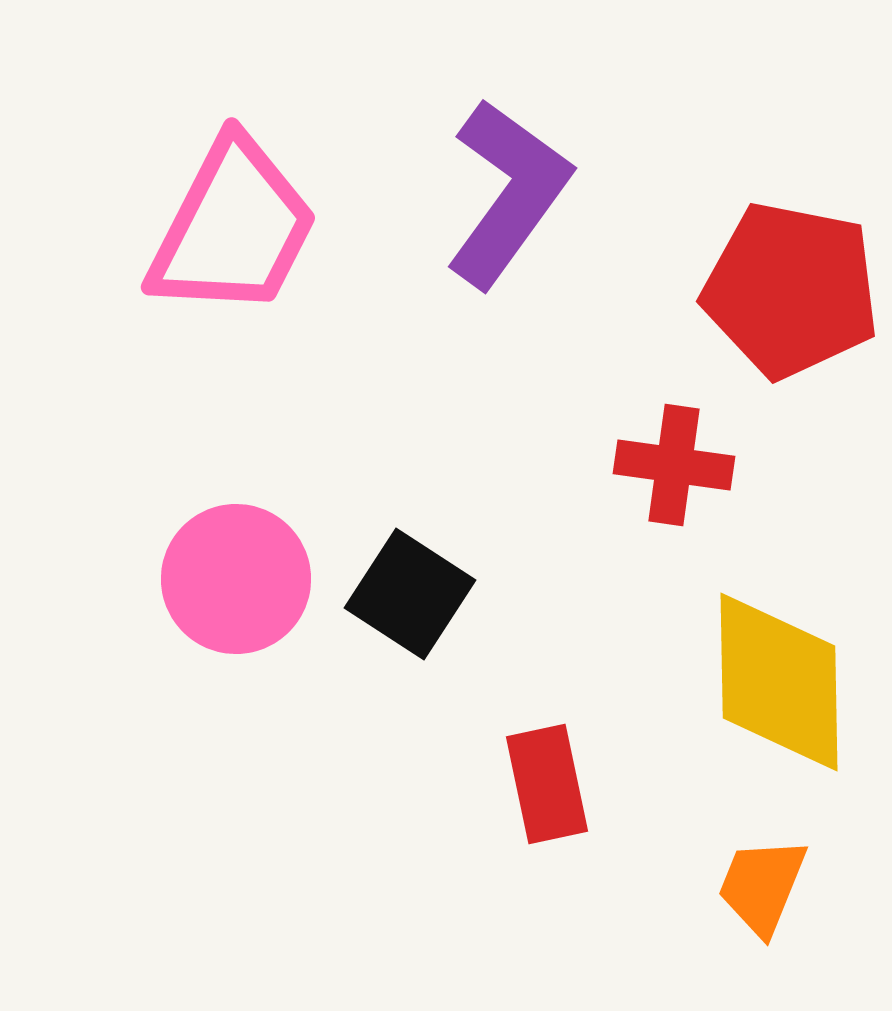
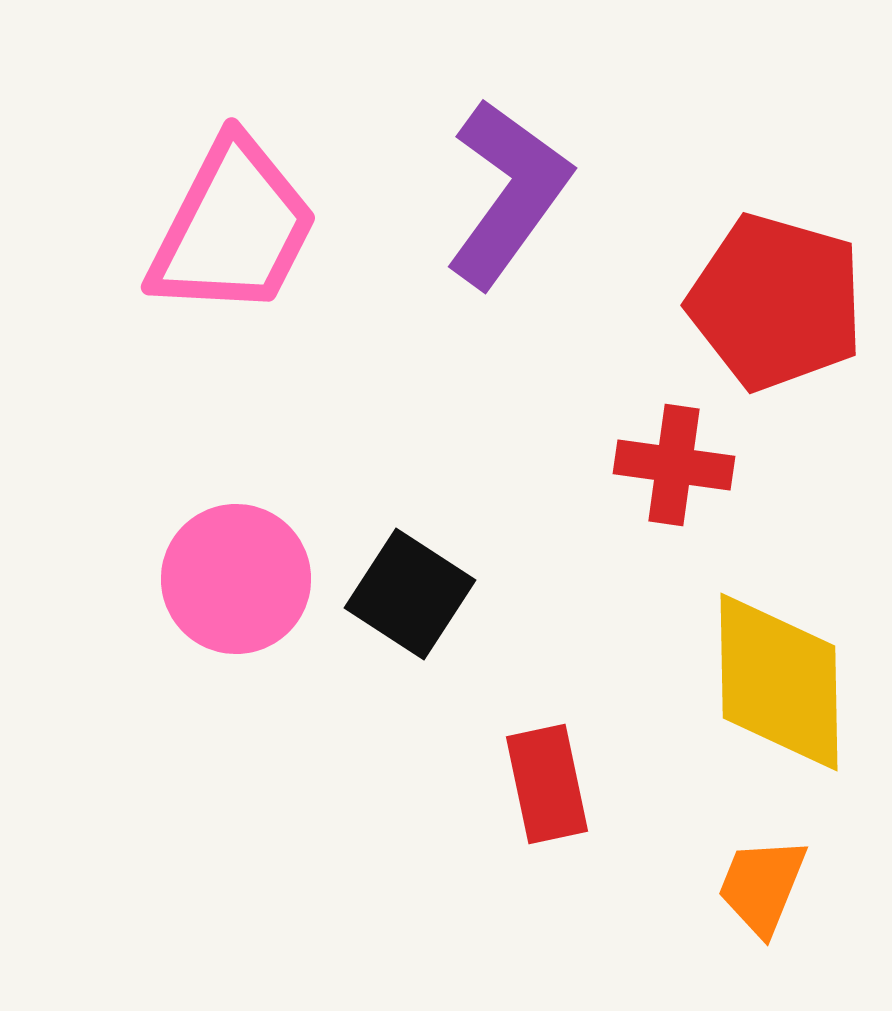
red pentagon: moved 15 px left, 12 px down; rotated 5 degrees clockwise
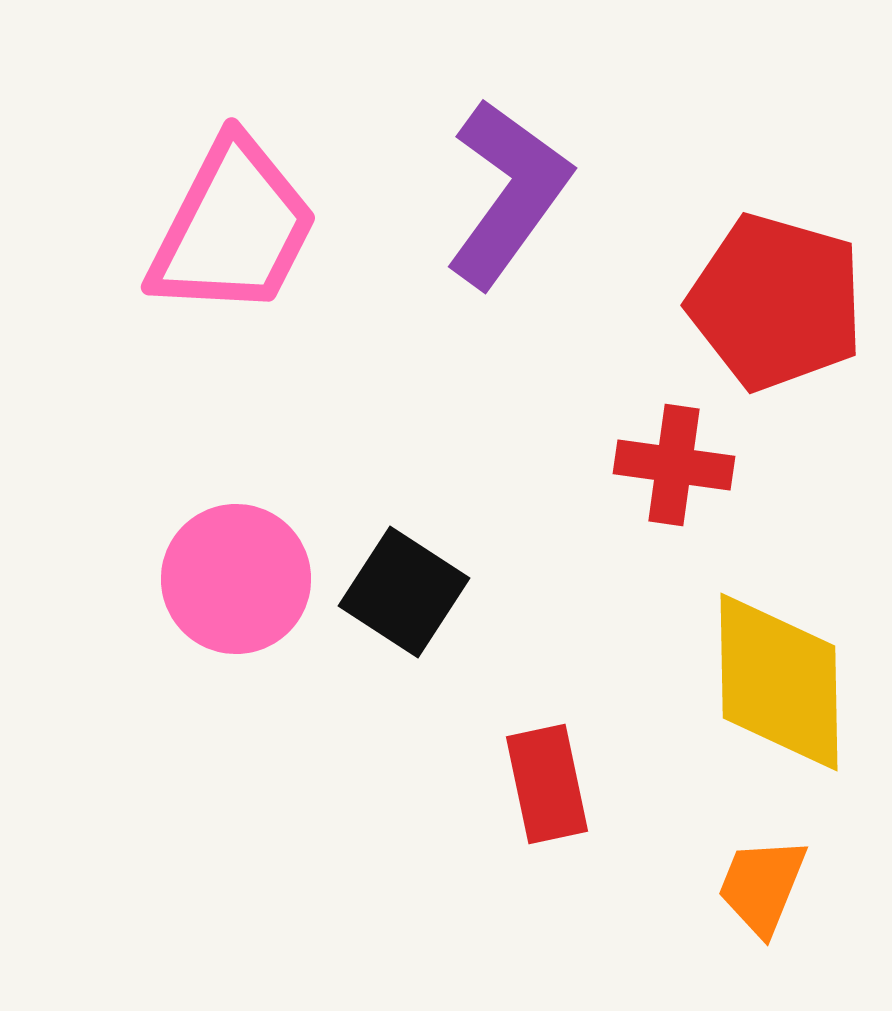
black square: moved 6 px left, 2 px up
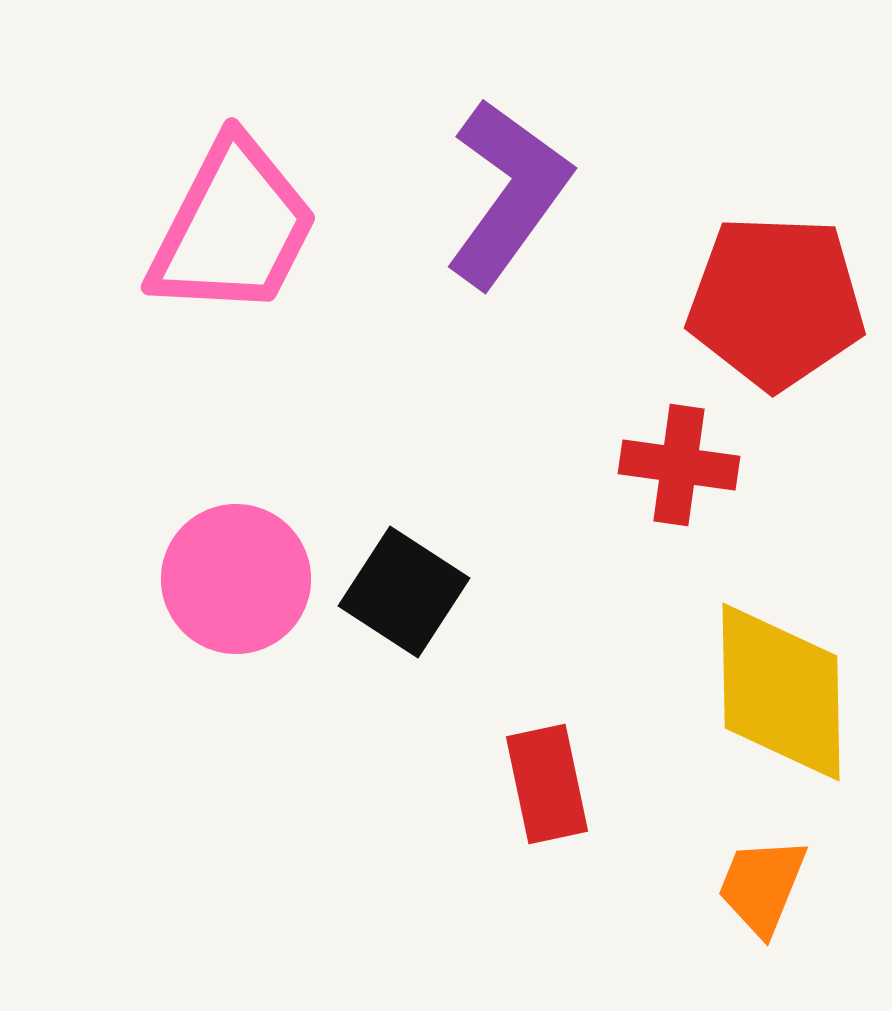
red pentagon: rotated 14 degrees counterclockwise
red cross: moved 5 px right
yellow diamond: moved 2 px right, 10 px down
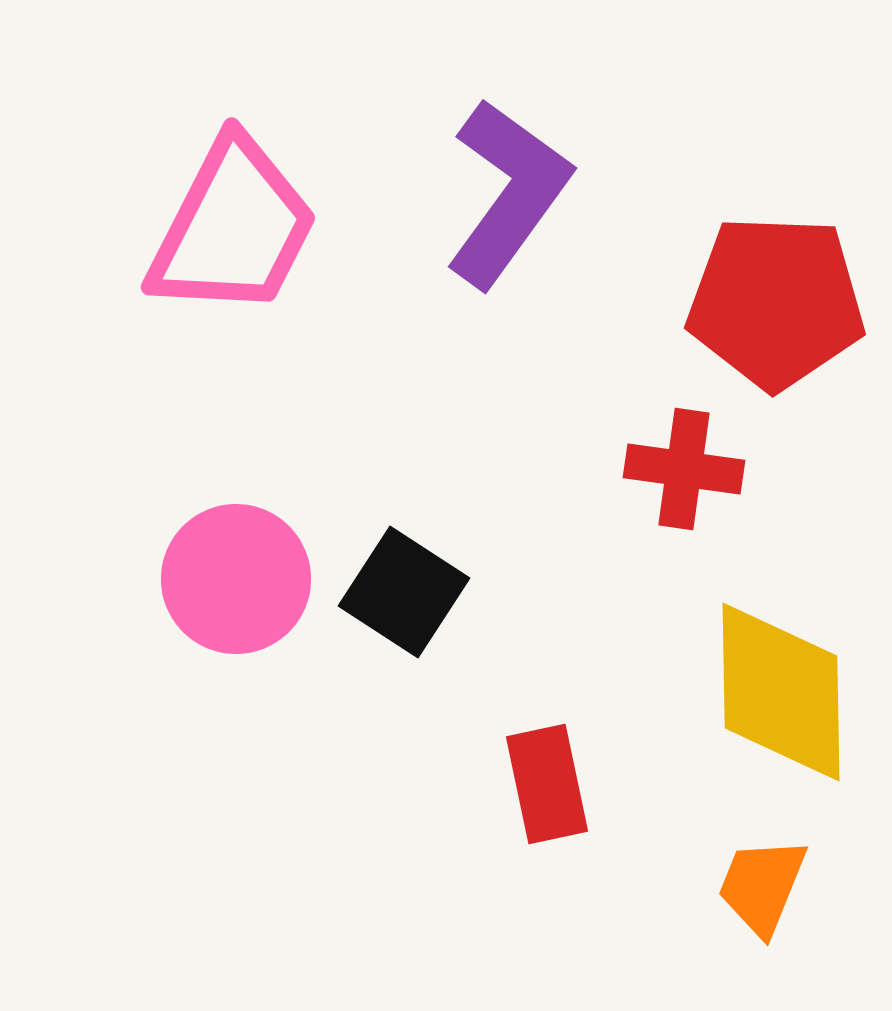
red cross: moved 5 px right, 4 px down
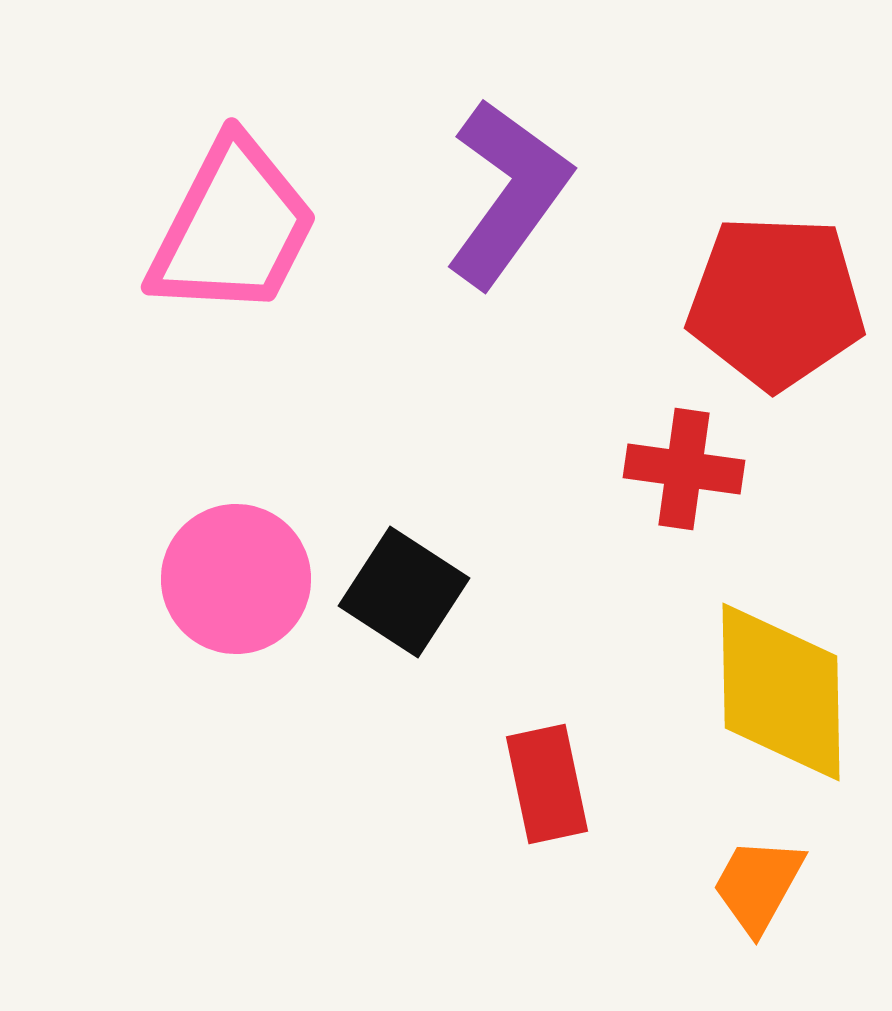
orange trapezoid: moved 4 px left, 1 px up; rotated 7 degrees clockwise
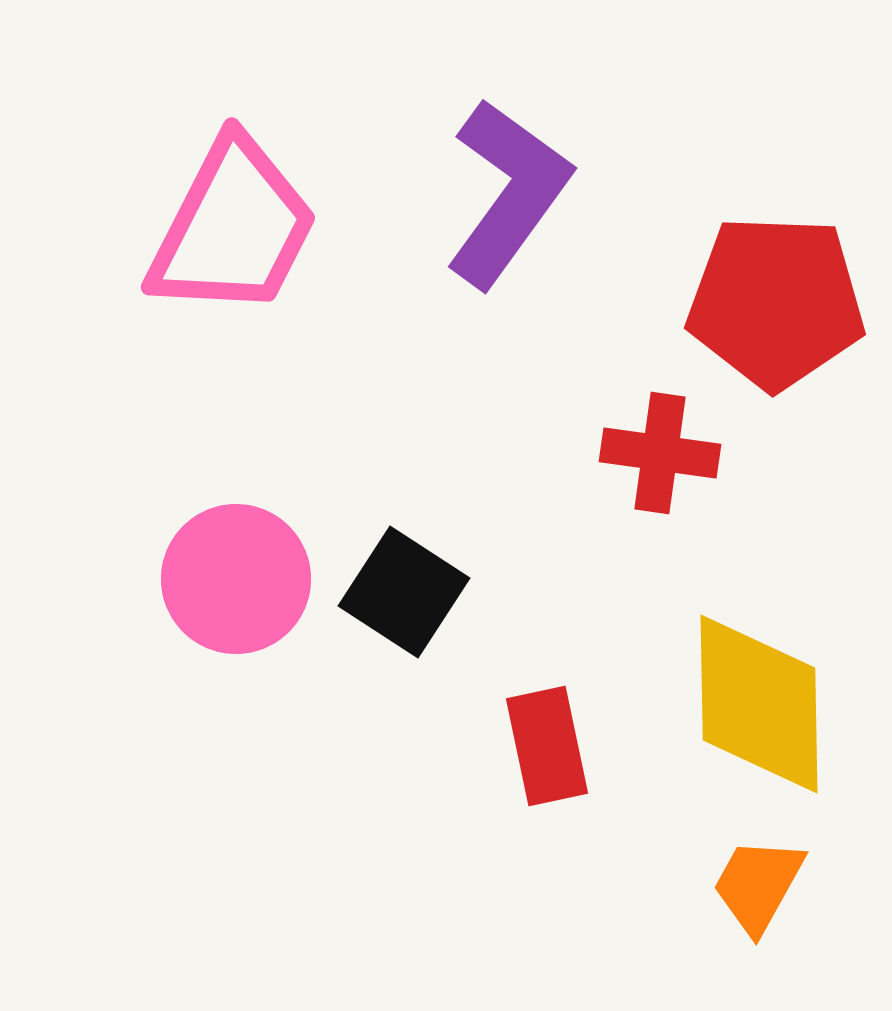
red cross: moved 24 px left, 16 px up
yellow diamond: moved 22 px left, 12 px down
red rectangle: moved 38 px up
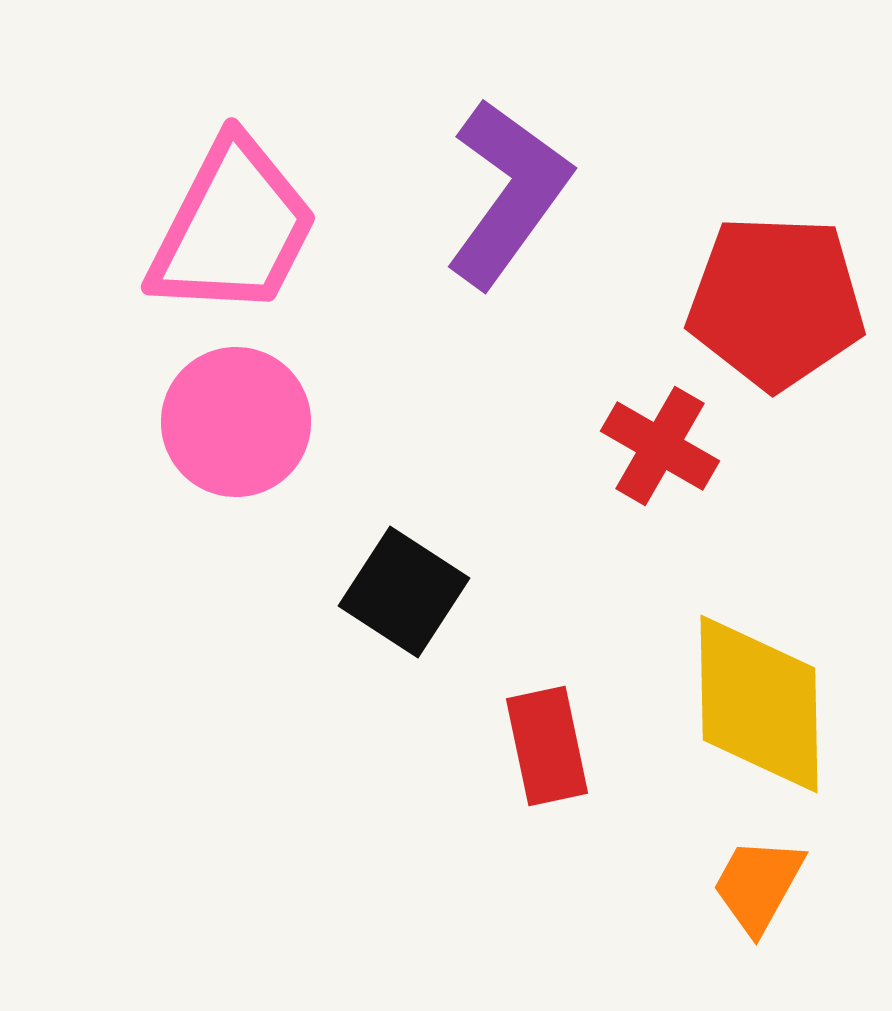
red cross: moved 7 px up; rotated 22 degrees clockwise
pink circle: moved 157 px up
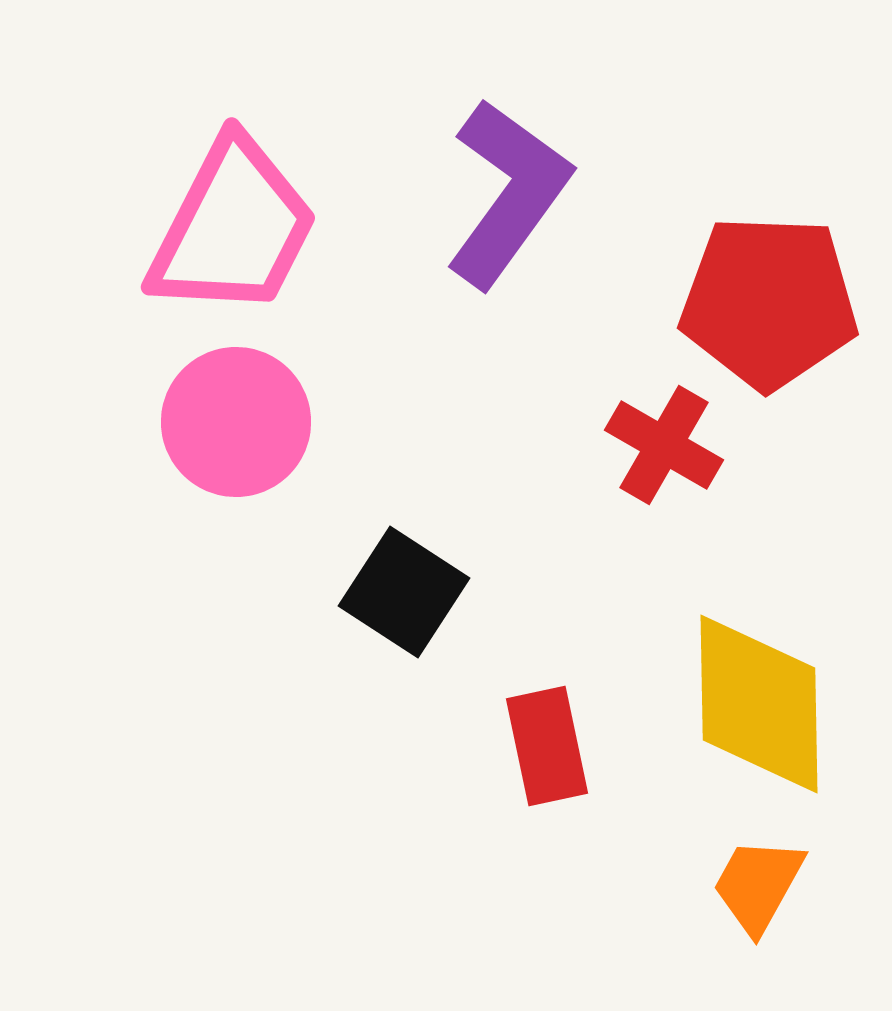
red pentagon: moved 7 px left
red cross: moved 4 px right, 1 px up
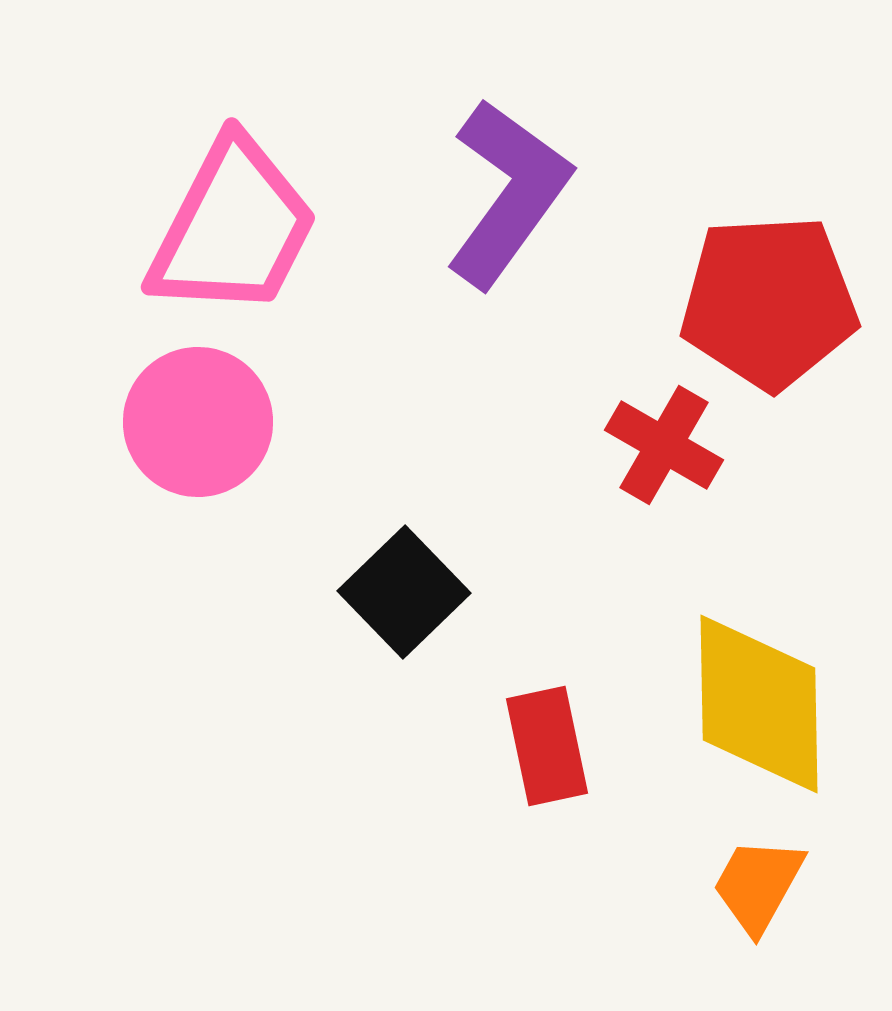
red pentagon: rotated 5 degrees counterclockwise
pink circle: moved 38 px left
black square: rotated 13 degrees clockwise
